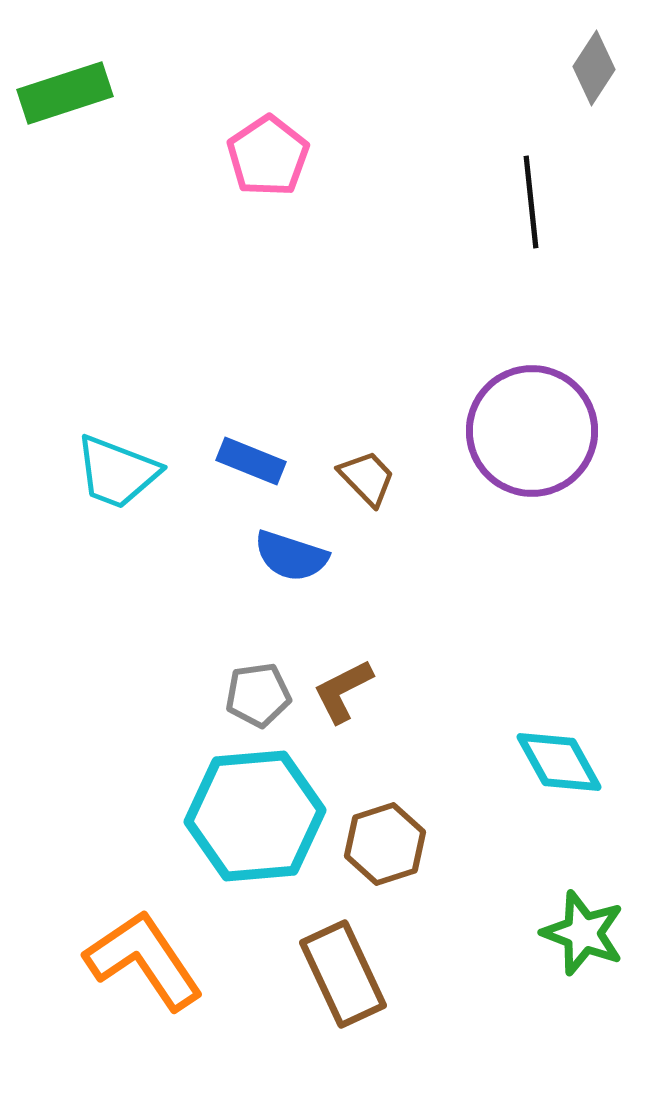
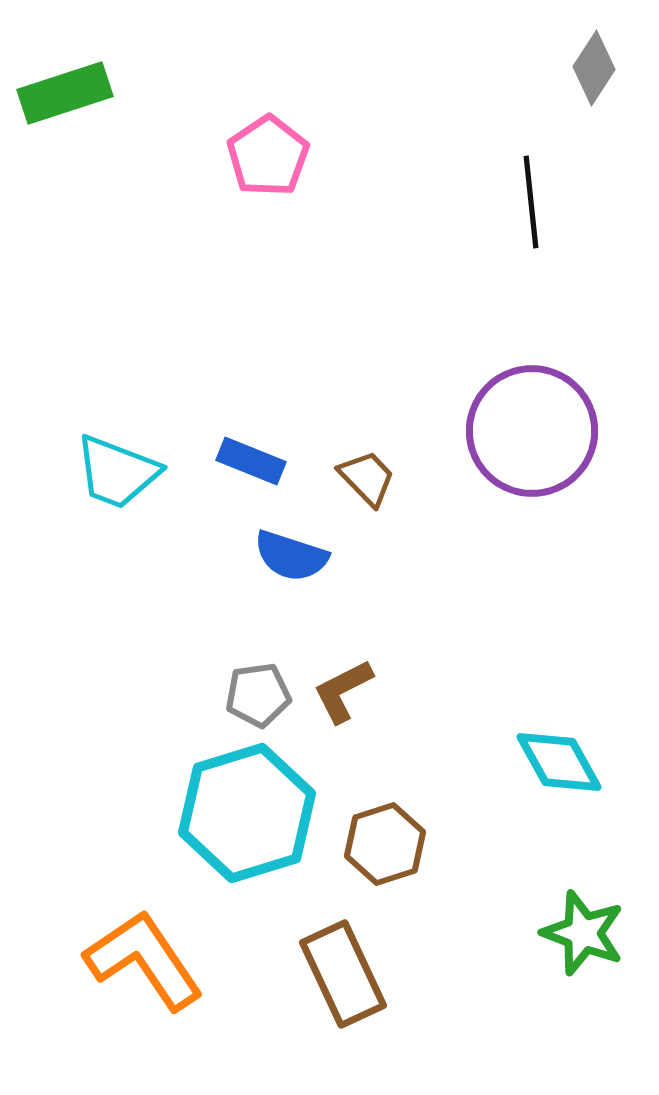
cyan hexagon: moved 8 px left, 3 px up; rotated 12 degrees counterclockwise
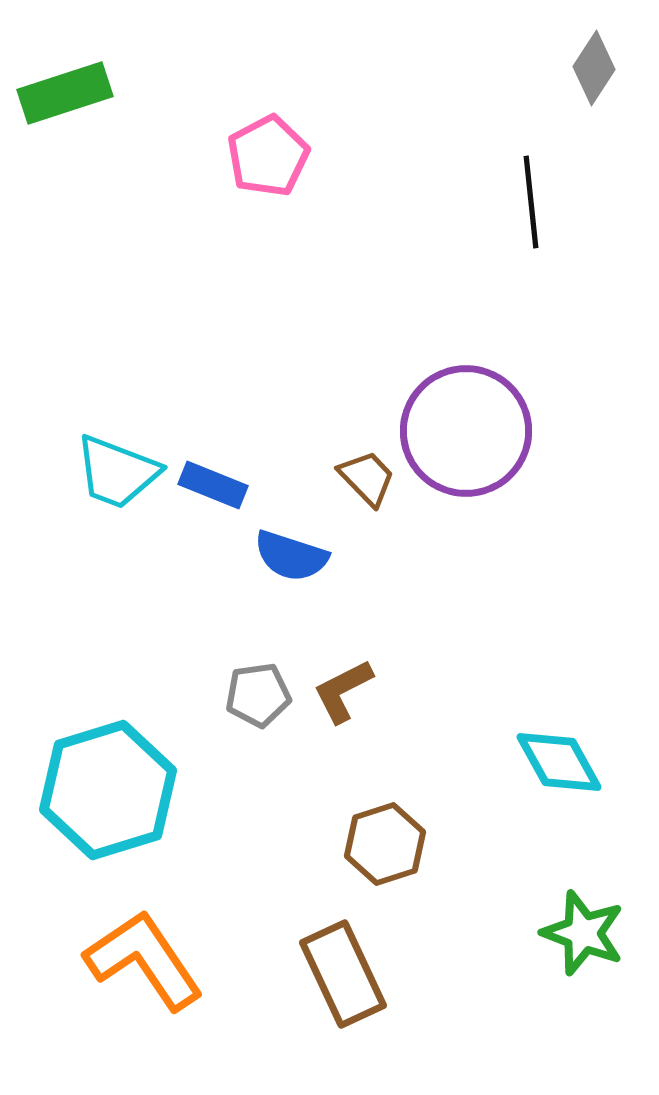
pink pentagon: rotated 6 degrees clockwise
purple circle: moved 66 px left
blue rectangle: moved 38 px left, 24 px down
cyan hexagon: moved 139 px left, 23 px up
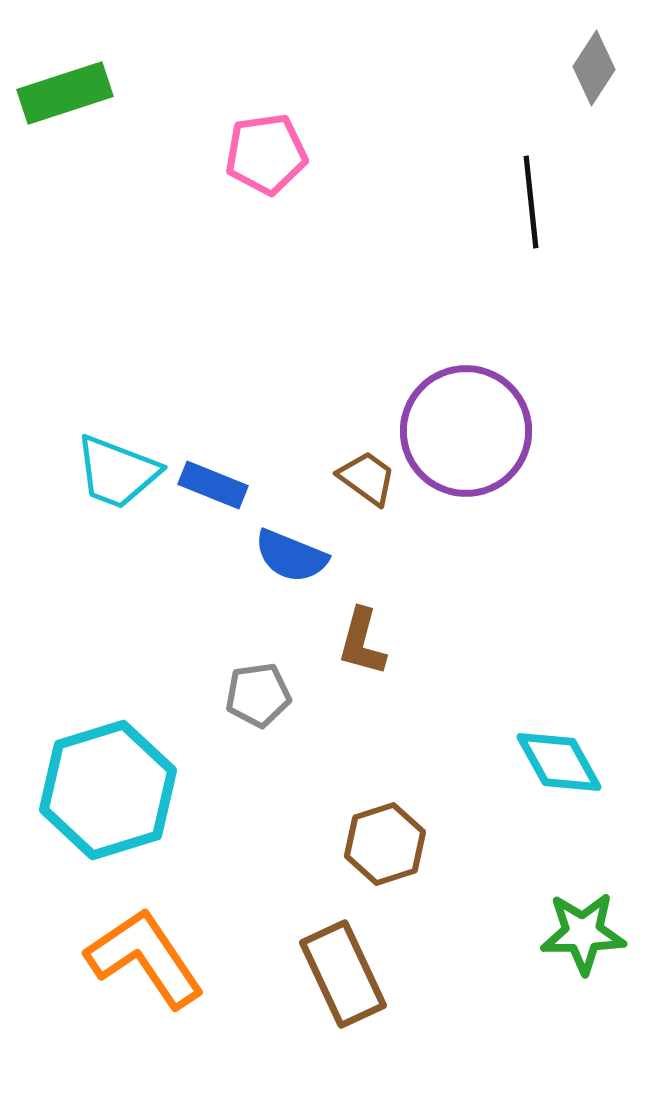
pink pentagon: moved 2 px left, 2 px up; rotated 20 degrees clockwise
brown trapezoid: rotated 10 degrees counterclockwise
blue semicircle: rotated 4 degrees clockwise
brown L-shape: moved 19 px right, 49 px up; rotated 48 degrees counterclockwise
green star: rotated 22 degrees counterclockwise
orange L-shape: moved 1 px right, 2 px up
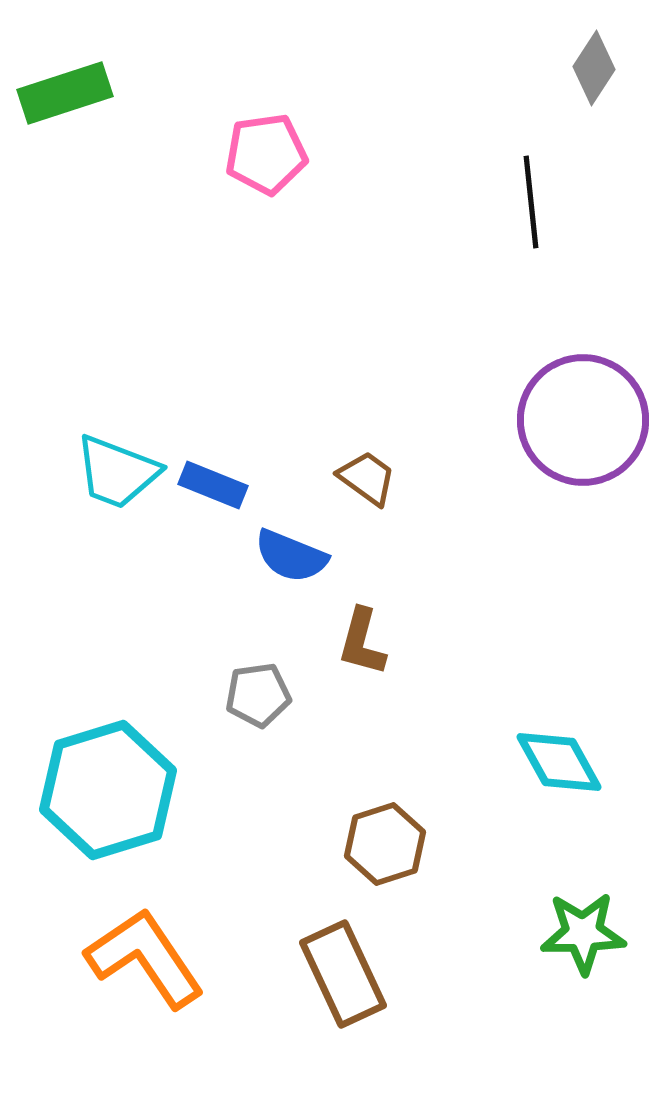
purple circle: moved 117 px right, 11 px up
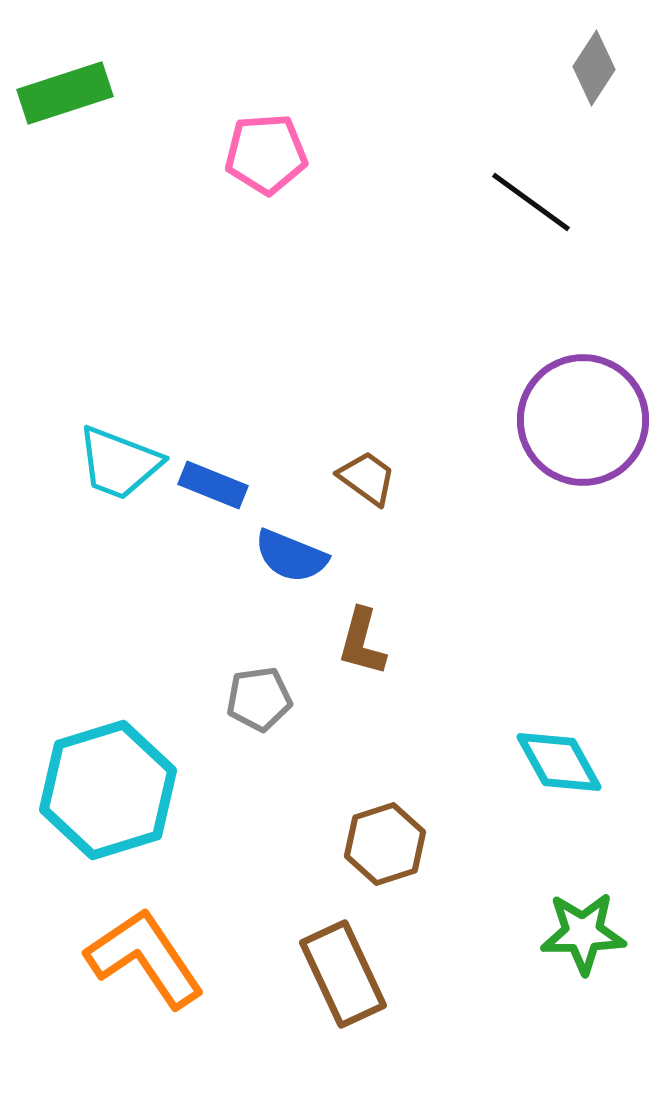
pink pentagon: rotated 4 degrees clockwise
black line: rotated 48 degrees counterclockwise
cyan trapezoid: moved 2 px right, 9 px up
gray pentagon: moved 1 px right, 4 px down
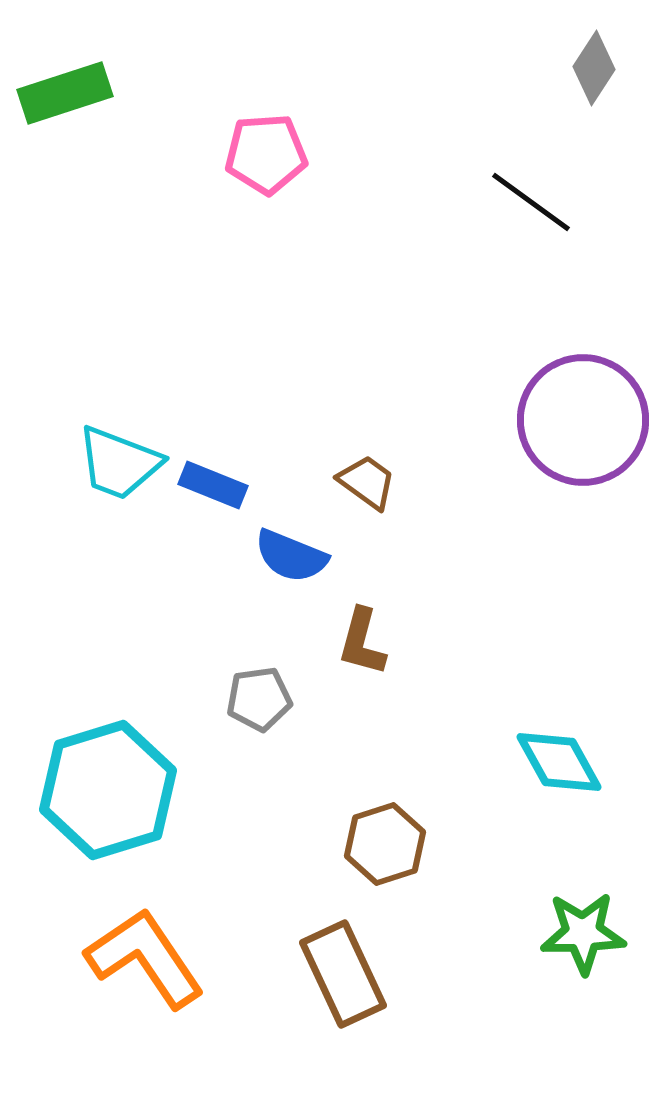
brown trapezoid: moved 4 px down
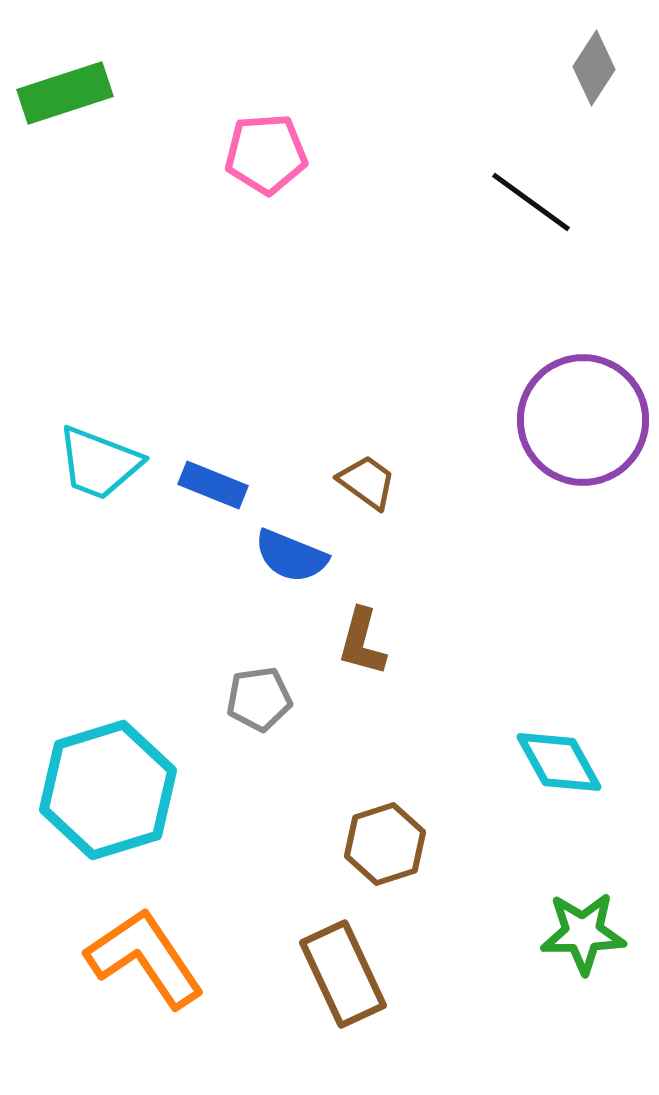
cyan trapezoid: moved 20 px left
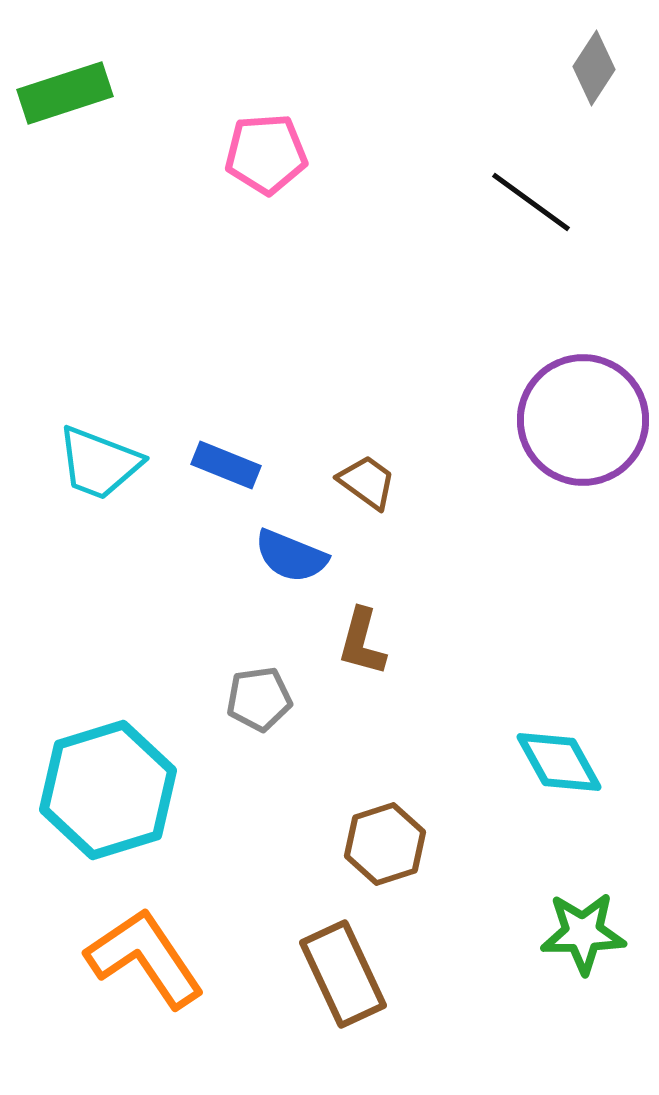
blue rectangle: moved 13 px right, 20 px up
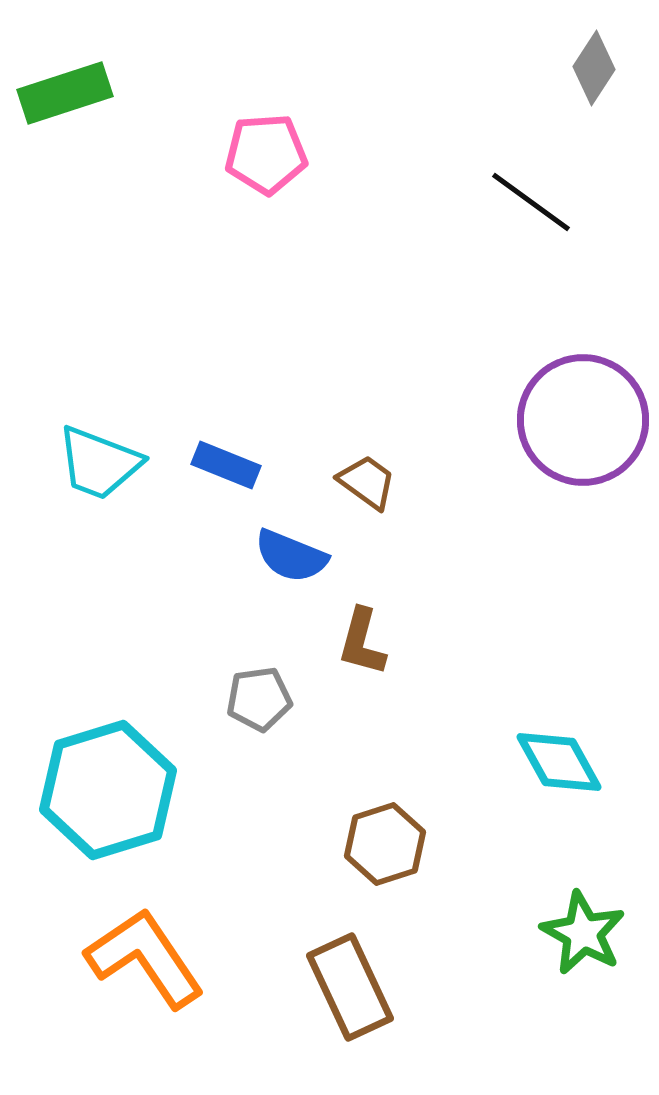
green star: rotated 30 degrees clockwise
brown rectangle: moved 7 px right, 13 px down
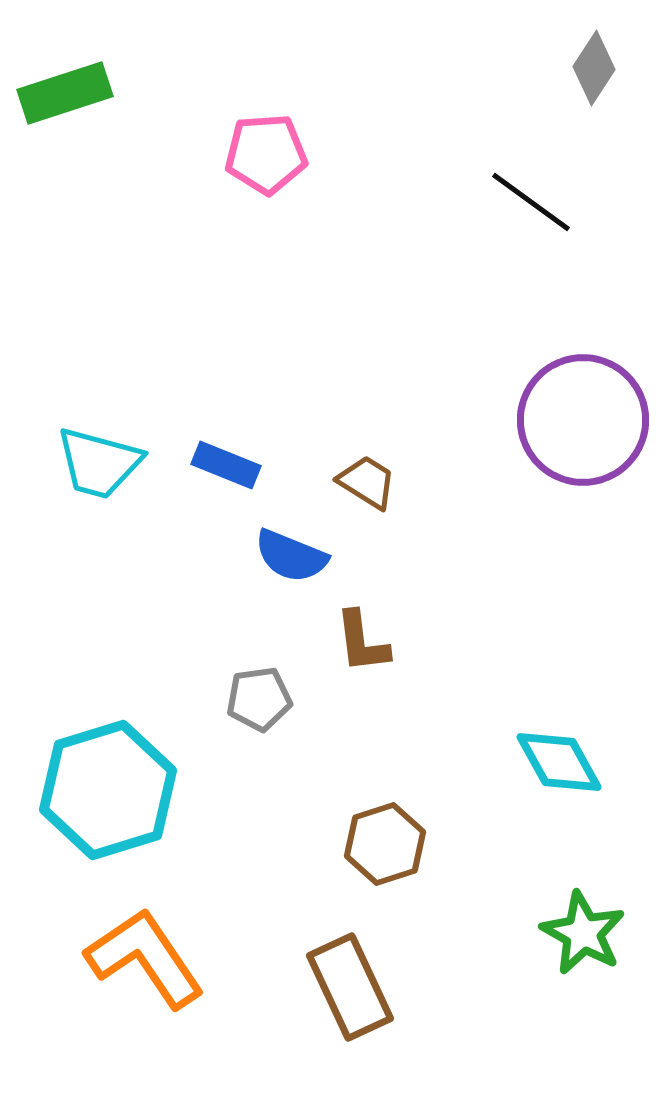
cyan trapezoid: rotated 6 degrees counterclockwise
brown trapezoid: rotated 4 degrees counterclockwise
brown L-shape: rotated 22 degrees counterclockwise
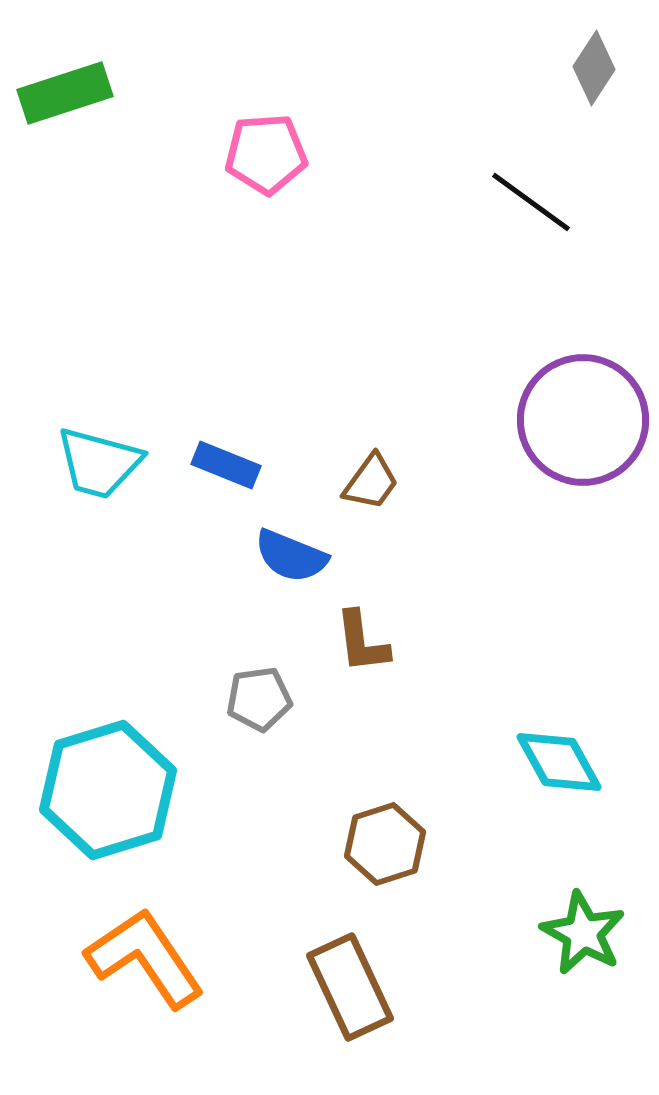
brown trapezoid: moved 4 px right; rotated 94 degrees clockwise
